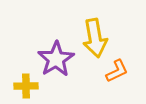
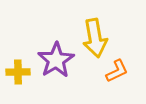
purple star: moved 1 px down
yellow cross: moved 8 px left, 14 px up
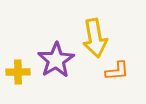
orange L-shape: rotated 20 degrees clockwise
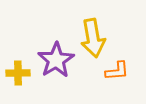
yellow arrow: moved 2 px left
yellow cross: moved 1 px down
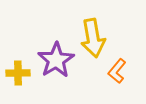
orange L-shape: rotated 135 degrees clockwise
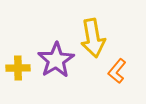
yellow cross: moved 5 px up
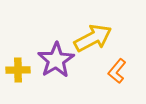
yellow arrow: rotated 108 degrees counterclockwise
yellow cross: moved 2 px down
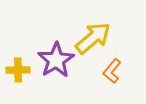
yellow arrow: rotated 12 degrees counterclockwise
orange L-shape: moved 5 px left
